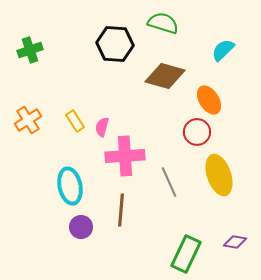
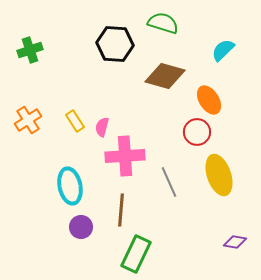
green rectangle: moved 50 px left
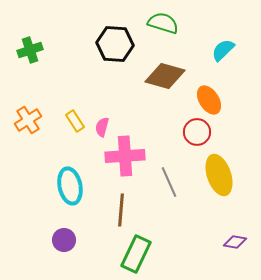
purple circle: moved 17 px left, 13 px down
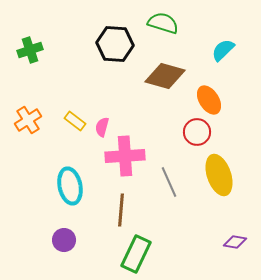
yellow rectangle: rotated 20 degrees counterclockwise
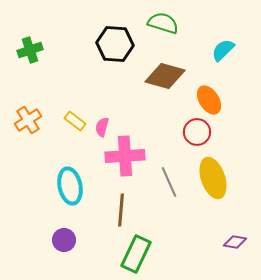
yellow ellipse: moved 6 px left, 3 px down
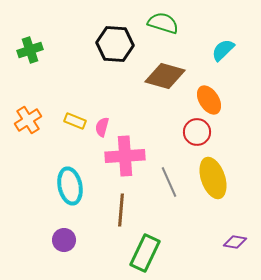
yellow rectangle: rotated 15 degrees counterclockwise
green rectangle: moved 9 px right, 1 px up
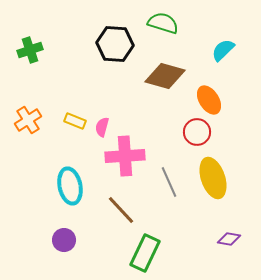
brown line: rotated 48 degrees counterclockwise
purple diamond: moved 6 px left, 3 px up
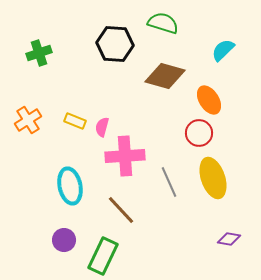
green cross: moved 9 px right, 3 px down
red circle: moved 2 px right, 1 px down
green rectangle: moved 42 px left, 3 px down
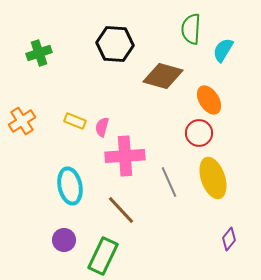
green semicircle: moved 28 px right, 6 px down; rotated 104 degrees counterclockwise
cyan semicircle: rotated 15 degrees counterclockwise
brown diamond: moved 2 px left
orange cross: moved 6 px left, 1 px down
purple diamond: rotated 60 degrees counterclockwise
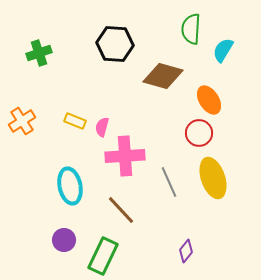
purple diamond: moved 43 px left, 12 px down
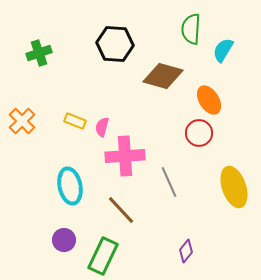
orange cross: rotated 12 degrees counterclockwise
yellow ellipse: moved 21 px right, 9 px down
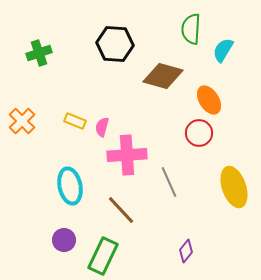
pink cross: moved 2 px right, 1 px up
